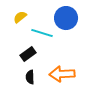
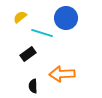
black semicircle: moved 3 px right, 9 px down
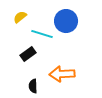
blue circle: moved 3 px down
cyan line: moved 1 px down
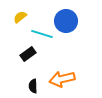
orange arrow: moved 5 px down; rotated 10 degrees counterclockwise
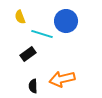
yellow semicircle: rotated 72 degrees counterclockwise
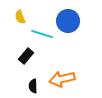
blue circle: moved 2 px right
black rectangle: moved 2 px left, 2 px down; rotated 14 degrees counterclockwise
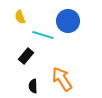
cyan line: moved 1 px right, 1 px down
orange arrow: rotated 70 degrees clockwise
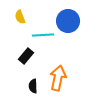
cyan line: rotated 20 degrees counterclockwise
orange arrow: moved 4 px left, 1 px up; rotated 45 degrees clockwise
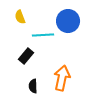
orange arrow: moved 4 px right
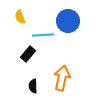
black rectangle: moved 2 px right, 2 px up
